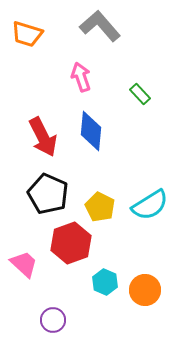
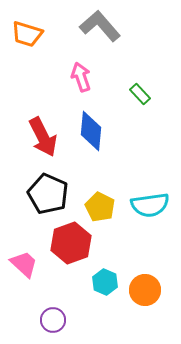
cyan semicircle: rotated 24 degrees clockwise
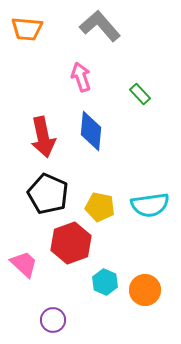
orange trapezoid: moved 5 px up; rotated 12 degrees counterclockwise
red arrow: rotated 15 degrees clockwise
yellow pentagon: rotated 16 degrees counterclockwise
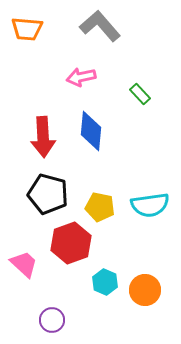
pink arrow: rotated 84 degrees counterclockwise
red arrow: rotated 9 degrees clockwise
black pentagon: rotated 9 degrees counterclockwise
purple circle: moved 1 px left
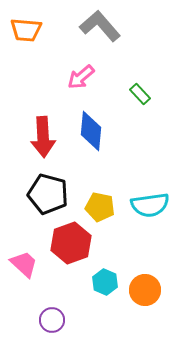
orange trapezoid: moved 1 px left, 1 px down
pink arrow: rotated 28 degrees counterclockwise
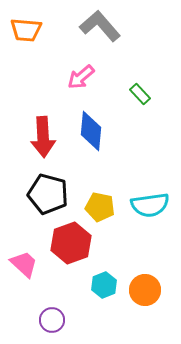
cyan hexagon: moved 1 px left, 3 px down; rotated 15 degrees clockwise
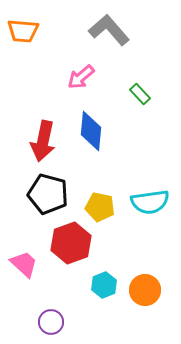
gray L-shape: moved 9 px right, 4 px down
orange trapezoid: moved 3 px left, 1 px down
red arrow: moved 4 px down; rotated 15 degrees clockwise
cyan semicircle: moved 3 px up
purple circle: moved 1 px left, 2 px down
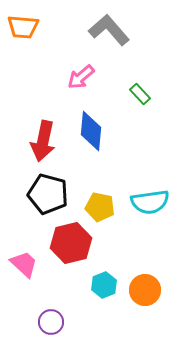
orange trapezoid: moved 4 px up
red hexagon: rotated 6 degrees clockwise
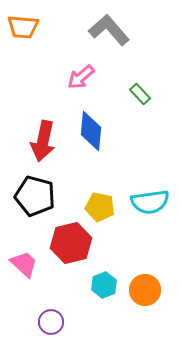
black pentagon: moved 13 px left, 2 px down
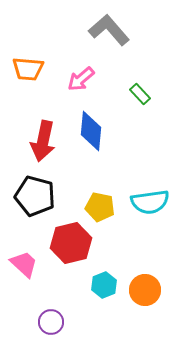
orange trapezoid: moved 5 px right, 42 px down
pink arrow: moved 2 px down
